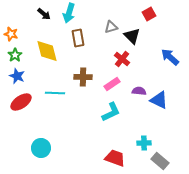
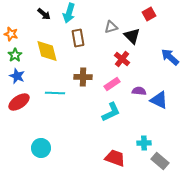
red ellipse: moved 2 px left
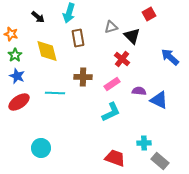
black arrow: moved 6 px left, 3 px down
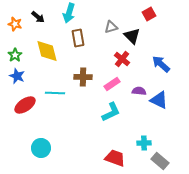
orange star: moved 4 px right, 10 px up
blue arrow: moved 9 px left, 7 px down
red ellipse: moved 6 px right, 3 px down
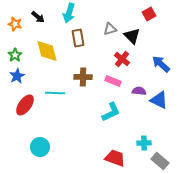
gray triangle: moved 1 px left, 2 px down
blue star: rotated 21 degrees clockwise
pink rectangle: moved 1 px right, 3 px up; rotated 56 degrees clockwise
red ellipse: rotated 20 degrees counterclockwise
cyan circle: moved 1 px left, 1 px up
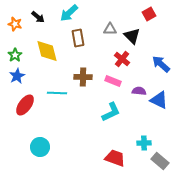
cyan arrow: rotated 30 degrees clockwise
gray triangle: rotated 16 degrees clockwise
cyan line: moved 2 px right
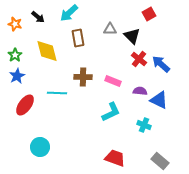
red cross: moved 17 px right
purple semicircle: moved 1 px right
cyan cross: moved 18 px up; rotated 24 degrees clockwise
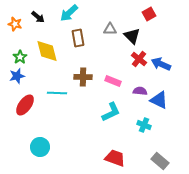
green star: moved 5 px right, 2 px down
blue arrow: rotated 18 degrees counterclockwise
blue star: rotated 14 degrees clockwise
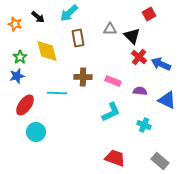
red cross: moved 2 px up
blue triangle: moved 8 px right
cyan circle: moved 4 px left, 15 px up
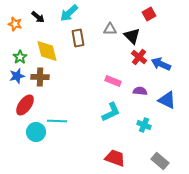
brown cross: moved 43 px left
cyan line: moved 28 px down
